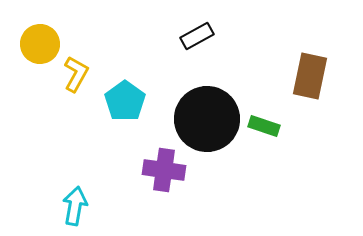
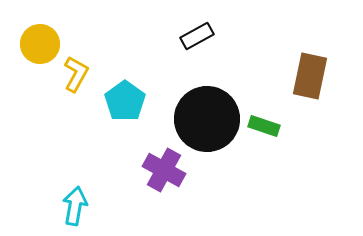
purple cross: rotated 21 degrees clockwise
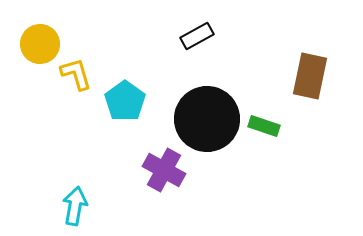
yellow L-shape: rotated 45 degrees counterclockwise
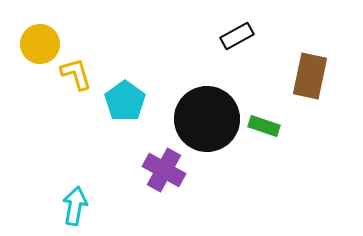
black rectangle: moved 40 px right
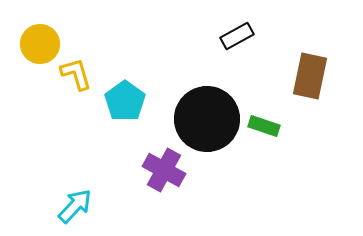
cyan arrow: rotated 33 degrees clockwise
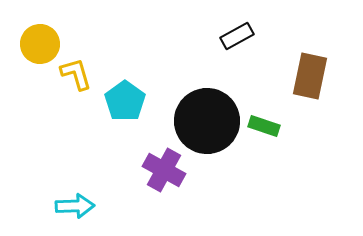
black circle: moved 2 px down
cyan arrow: rotated 45 degrees clockwise
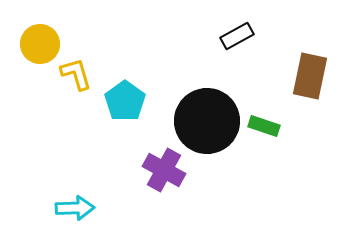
cyan arrow: moved 2 px down
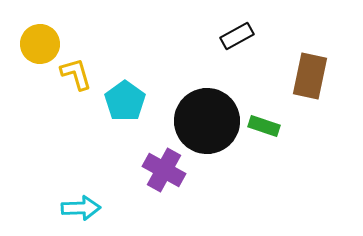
cyan arrow: moved 6 px right
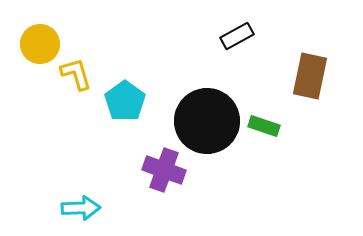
purple cross: rotated 9 degrees counterclockwise
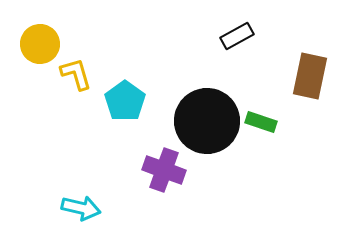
green rectangle: moved 3 px left, 4 px up
cyan arrow: rotated 15 degrees clockwise
